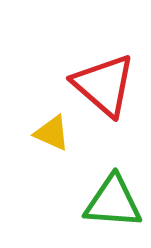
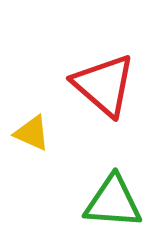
yellow triangle: moved 20 px left
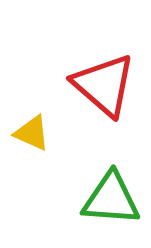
green triangle: moved 2 px left, 3 px up
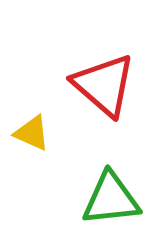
green triangle: rotated 10 degrees counterclockwise
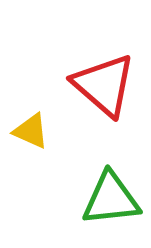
yellow triangle: moved 1 px left, 2 px up
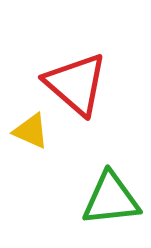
red triangle: moved 28 px left, 1 px up
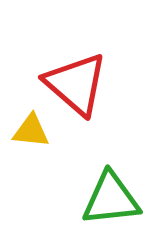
yellow triangle: rotated 18 degrees counterclockwise
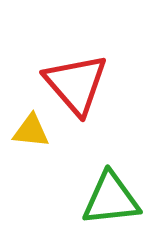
red triangle: rotated 8 degrees clockwise
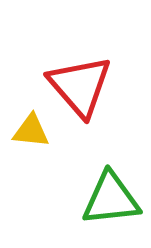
red triangle: moved 4 px right, 2 px down
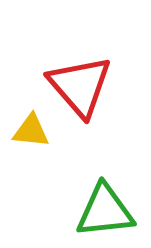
green triangle: moved 6 px left, 12 px down
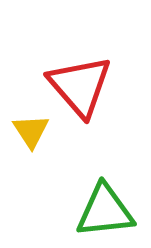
yellow triangle: rotated 51 degrees clockwise
